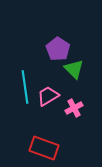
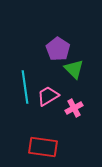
red rectangle: moved 1 px left, 1 px up; rotated 12 degrees counterclockwise
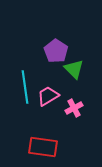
purple pentagon: moved 2 px left, 2 px down
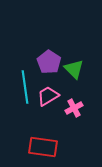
purple pentagon: moved 7 px left, 11 px down
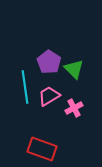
pink trapezoid: moved 1 px right
red rectangle: moved 1 px left, 2 px down; rotated 12 degrees clockwise
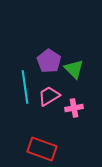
purple pentagon: moved 1 px up
pink cross: rotated 18 degrees clockwise
